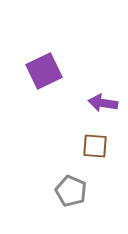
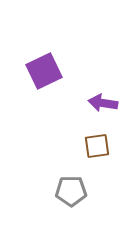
brown square: moved 2 px right; rotated 12 degrees counterclockwise
gray pentagon: rotated 24 degrees counterclockwise
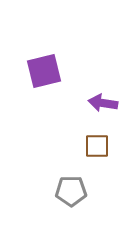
purple square: rotated 12 degrees clockwise
brown square: rotated 8 degrees clockwise
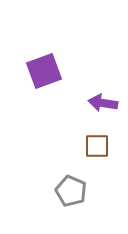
purple square: rotated 6 degrees counterclockwise
gray pentagon: rotated 24 degrees clockwise
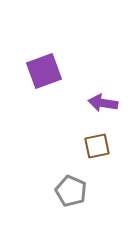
brown square: rotated 12 degrees counterclockwise
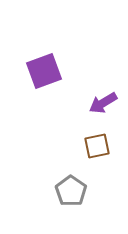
purple arrow: rotated 40 degrees counterclockwise
gray pentagon: rotated 12 degrees clockwise
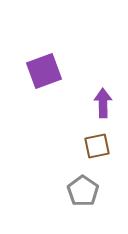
purple arrow: rotated 120 degrees clockwise
gray pentagon: moved 12 px right
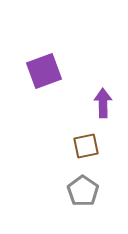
brown square: moved 11 px left
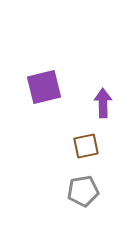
purple square: moved 16 px down; rotated 6 degrees clockwise
gray pentagon: rotated 28 degrees clockwise
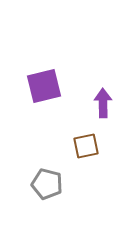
purple square: moved 1 px up
gray pentagon: moved 36 px left, 7 px up; rotated 24 degrees clockwise
